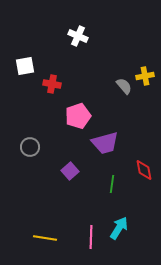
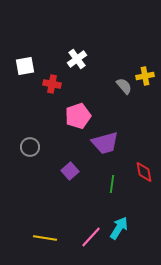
white cross: moved 1 px left, 23 px down; rotated 30 degrees clockwise
red diamond: moved 2 px down
pink line: rotated 40 degrees clockwise
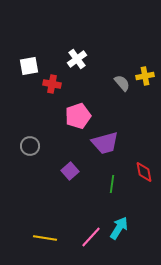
white square: moved 4 px right
gray semicircle: moved 2 px left, 3 px up
gray circle: moved 1 px up
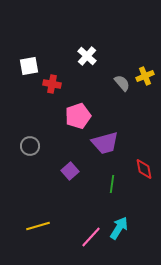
white cross: moved 10 px right, 3 px up; rotated 12 degrees counterclockwise
yellow cross: rotated 12 degrees counterclockwise
red diamond: moved 3 px up
yellow line: moved 7 px left, 12 px up; rotated 25 degrees counterclockwise
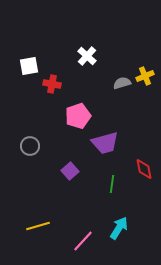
gray semicircle: rotated 66 degrees counterclockwise
pink line: moved 8 px left, 4 px down
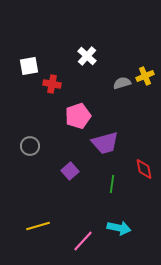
cyan arrow: rotated 70 degrees clockwise
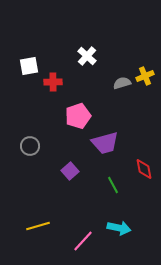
red cross: moved 1 px right, 2 px up; rotated 12 degrees counterclockwise
green line: moved 1 px right, 1 px down; rotated 36 degrees counterclockwise
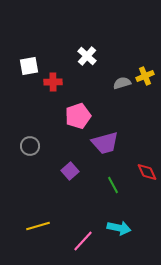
red diamond: moved 3 px right, 3 px down; rotated 15 degrees counterclockwise
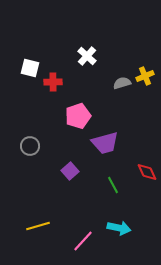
white square: moved 1 px right, 2 px down; rotated 24 degrees clockwise
